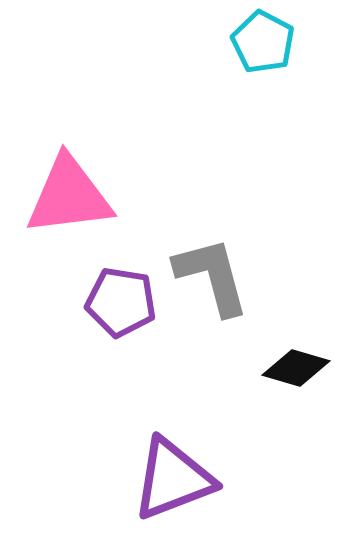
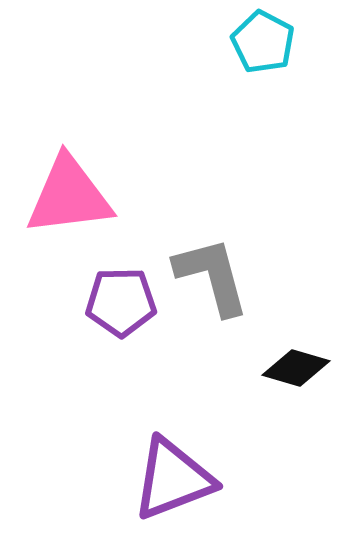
purple pentagon: rotated 10 degrees counterclockwise
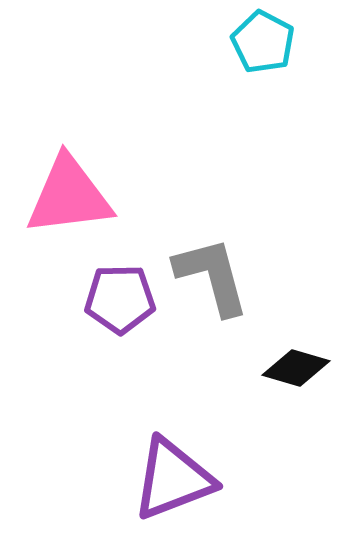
purple pentagon: moved 1 px left, 3 px up
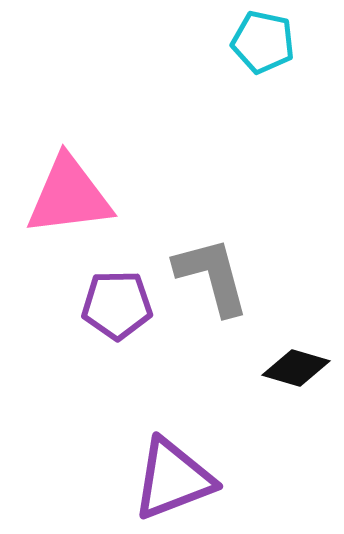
cyan pentagon: rotated 16 degrees counterclockwise
purple pentagon: moved 3 px left, 6 px down
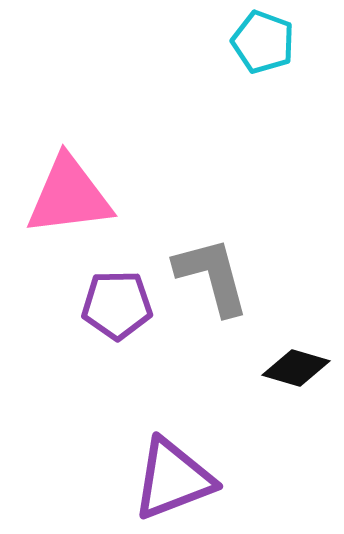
cyan pentagon: rotated 8 degrees clockwise
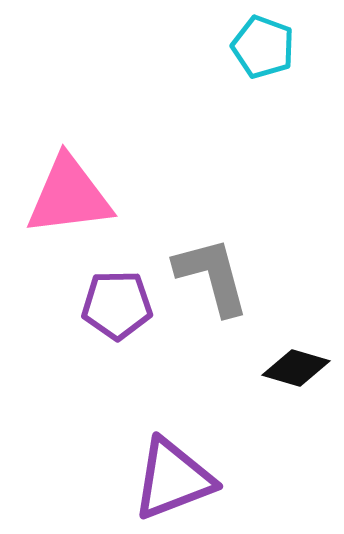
cyan pentagon: moved 5 px down
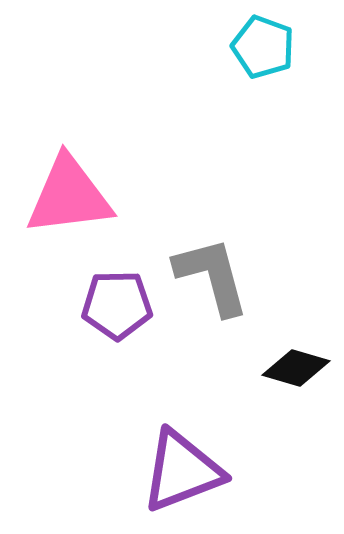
purple triangle: moved 9 px right, 8 px up
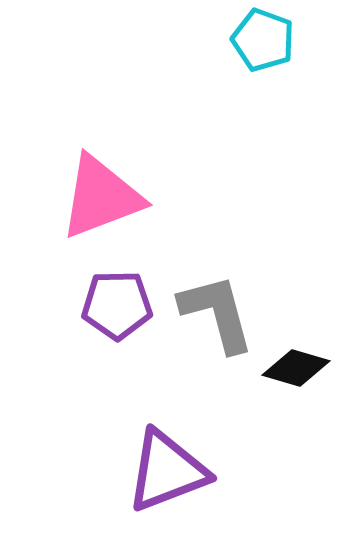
cyan pentagon: moved 7 px up
pink triangle: moved 32 px right, 1 px down; rotated 14 degrees counterclockwise
gray L-shape: moved 5 px right, 37 px down
purple triangle: moved 15 px left
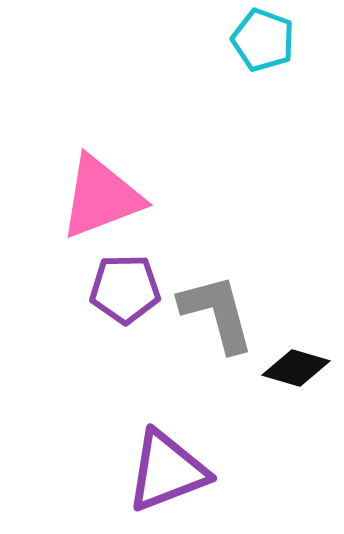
purple pentagon: moved 8 px right, 16 px up
